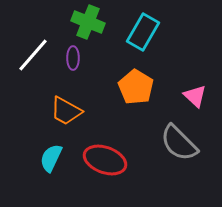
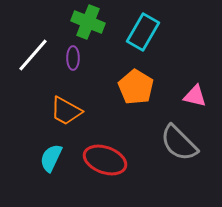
pink triangle: rotated 30 degrees counterclockwise
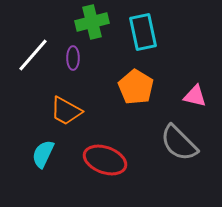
green cross: moved 4 px right; rotated 36 degrees counterclockwise
cyan rectangle: rotated 42 degrees counterclockwise
cyan semicircle: moved 8 px left, 4 px up
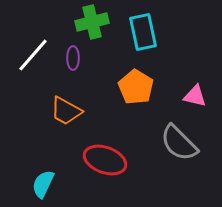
cyan semicircle: moved 30 px down
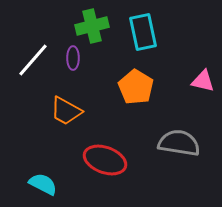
green cross: moved 4 px down
white line: moved 5 px down
pink triangle: moved 8 px right, 15 px up
gray semicircle: rotated 144 degrees clockwise
cyan semicircle: rotated 92 degrees clockwise
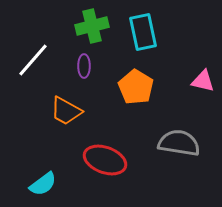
purple ellipse: moved 11 px right, 8 px down
cyan semicircle: rotated 116 degrees clockwise
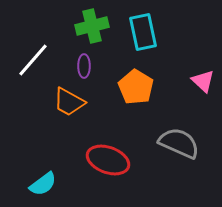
pink triangle: rotated 30 degrees clockwise
orange trapezoid: moved 3 px right, 9 px up
gray semicircle: rotated 15 degrees clockwise
red ellipse: moved 3 px right
